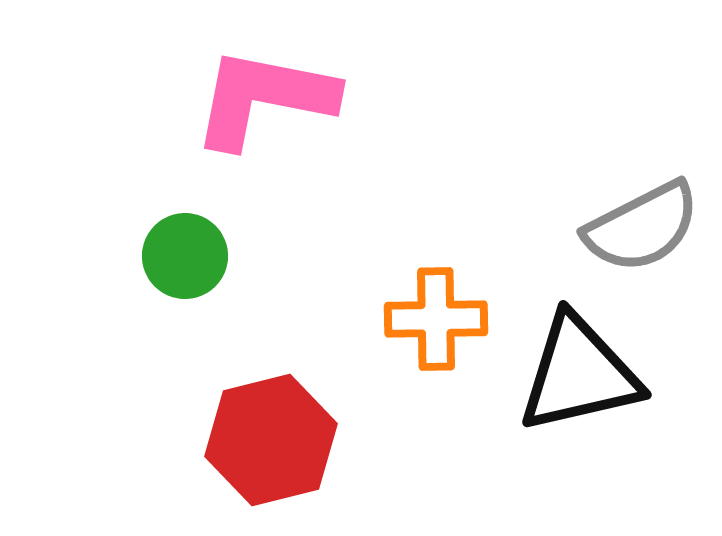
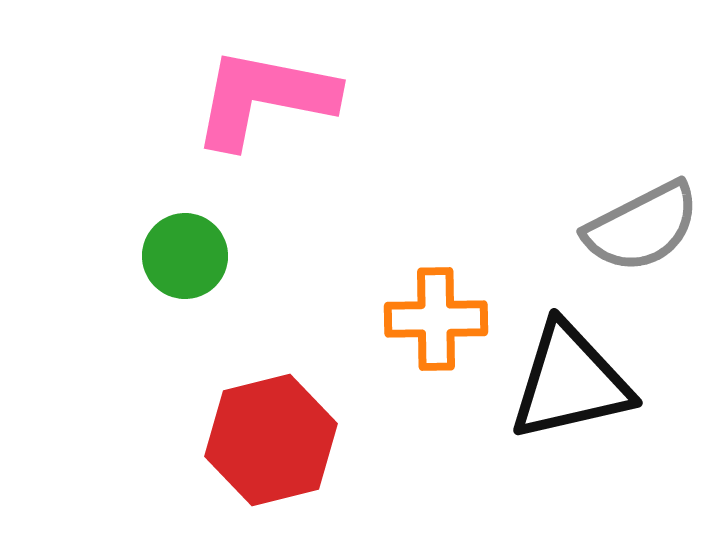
black triangle: moved 9 px left, 8 px down
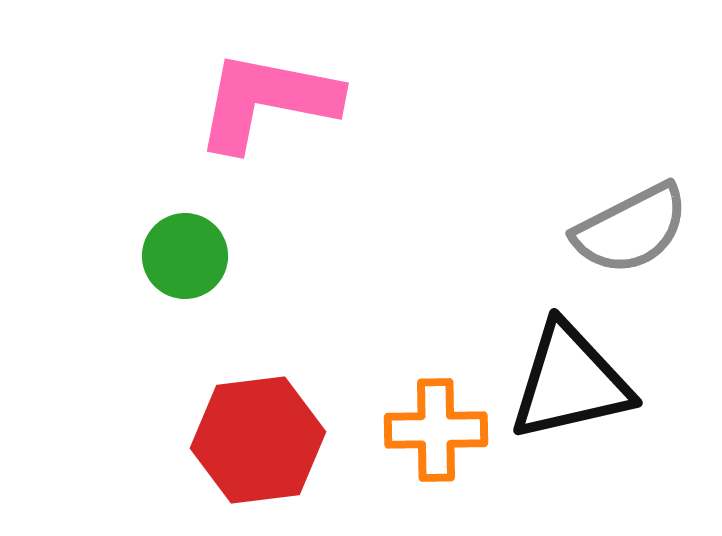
pink L-shape: moved 3 px right, 3 px down
gray semicircle: moved 11 px left, 2 px down
orange cross: moved 111 px down
red hexagon: moved 13 px left; rotated 7 degrees clockwise
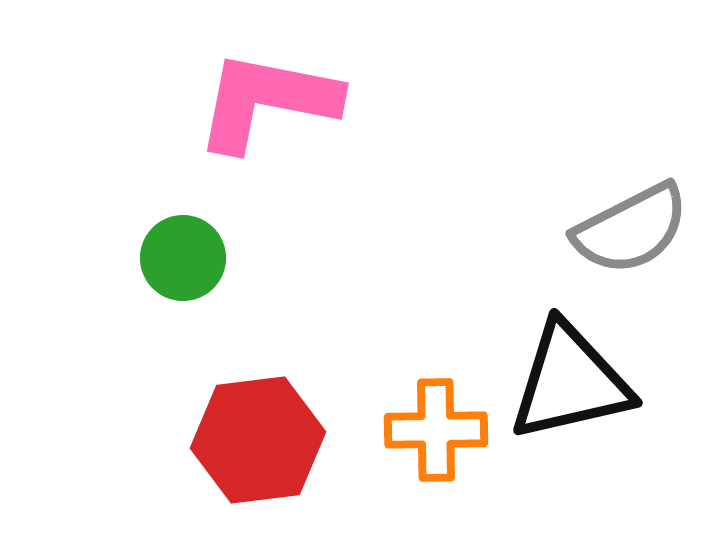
green circle: moved 2 px left, 2 px down
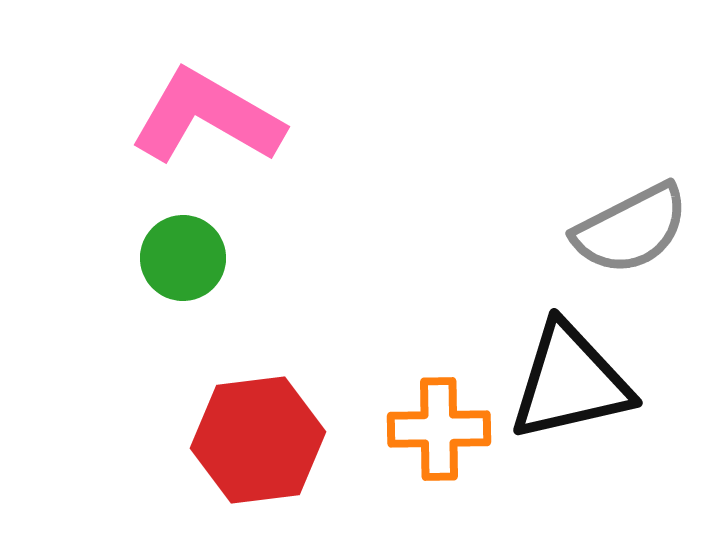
pink L-shape: moved 60 px left, 16 px down; rotated 19 degrees clockwise
orange cross: moved 3 px right, 1 px up
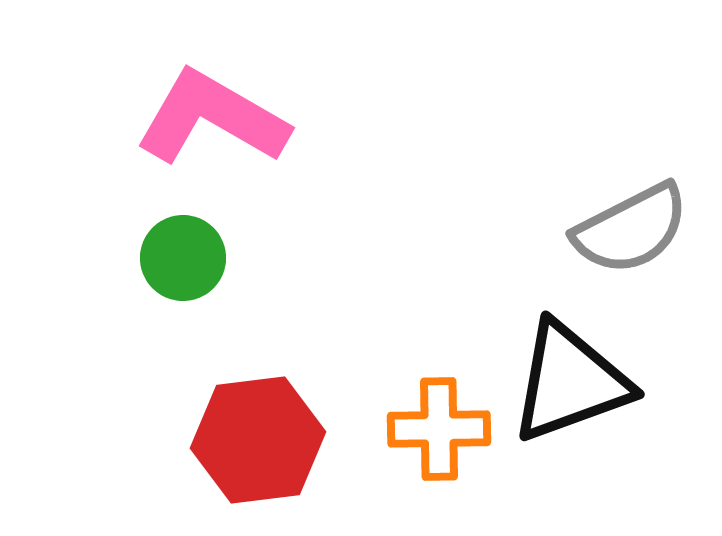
pink L-shape: moved 5 px right, 1 px down
black triangle: rotated 7 degrees counterclockwise
